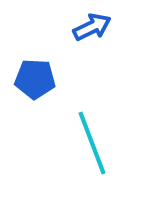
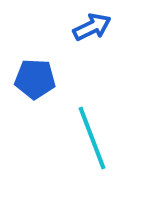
cyan line: moved 5 px up
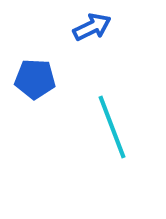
cyan line: moved 20 px right, 11 px up
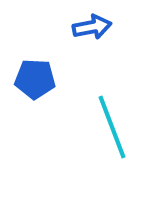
blue arrow: rotated 15 degrees clockwise
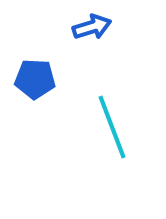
blue arrow: rotated 6 degrees counterclockwise
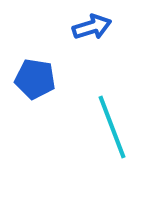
blue pentagon: rotated 6 degrees clockwise
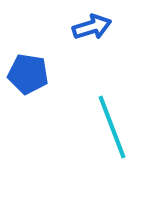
blue pentagon: moved 7 px left, 5 px up
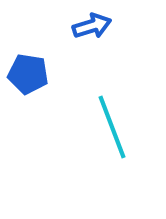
blue arrow: moved 1 px up
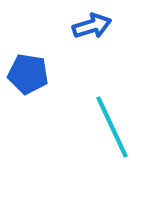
cyan line: rotated 4 degrees counterclockwise
